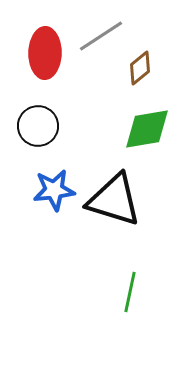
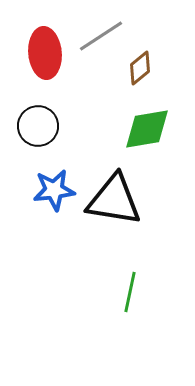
red ellipse: rotated 6 degrees counterclockwise
black triangle: rotated 8 degrees counterclockwise
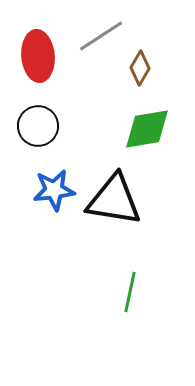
red ellipse: moved 7 px left, 3 px down
brown diamond: rotated 20 degrees counterclockwise
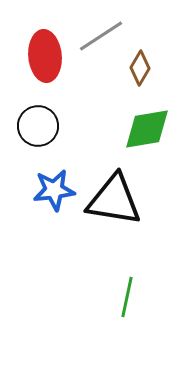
red ellipse: moved 7 px right
green line: moved 3 px left, 5 px down
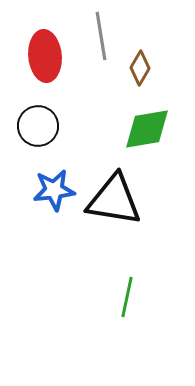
gray line: rotated 66 degrees counterclockwise
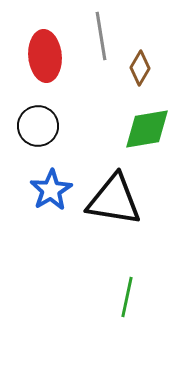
blue star: moved 3 px left; rotated 24 degrees counterclockwise
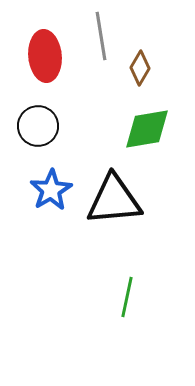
black triangle: rotated 14 degrees counterclockwise
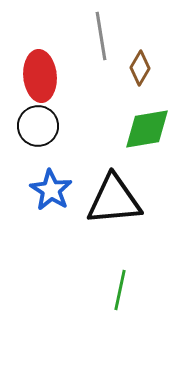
red ellipse: moved 5 px left, 20 px down
blue star: rotated 9 degrees counterclockwise
green line: moved 7 px left, 7 px up
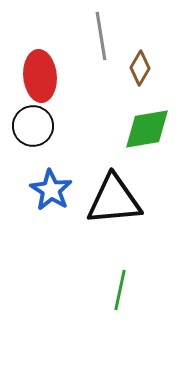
black circle: moved 5 px left
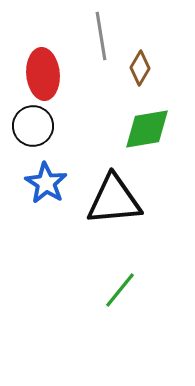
red ellipse: moved 3 px right, 2 px up
blue star: moved 5 px left, 7 px up
green line: rotated 27 degrees clockwise
